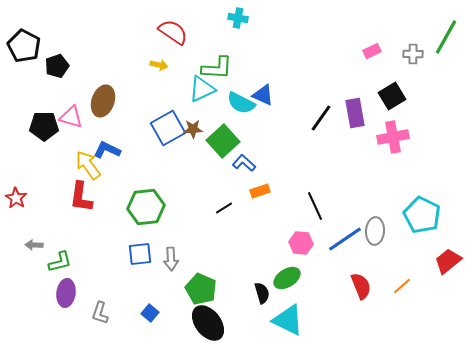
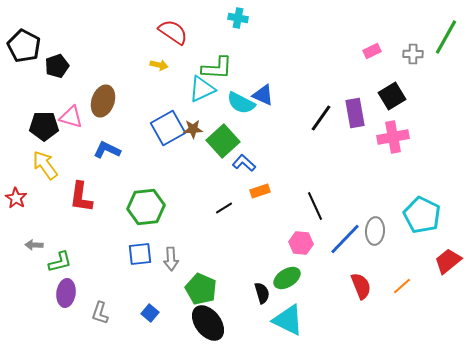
yellow arrow at (88, 165): moved 43 px left
blue line at (345, 239): rotated 12 degrees counterclockwise
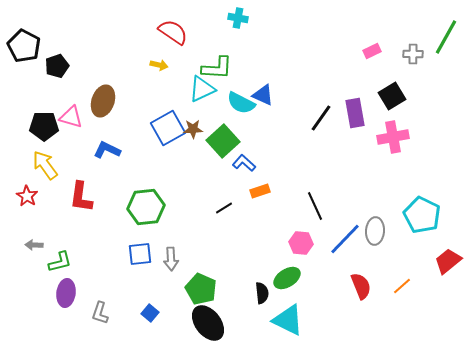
red star at (16, 198): moved 11 px right, 2 px up
black semicircle at (262, 293): rotated 10 degrees clockwise
